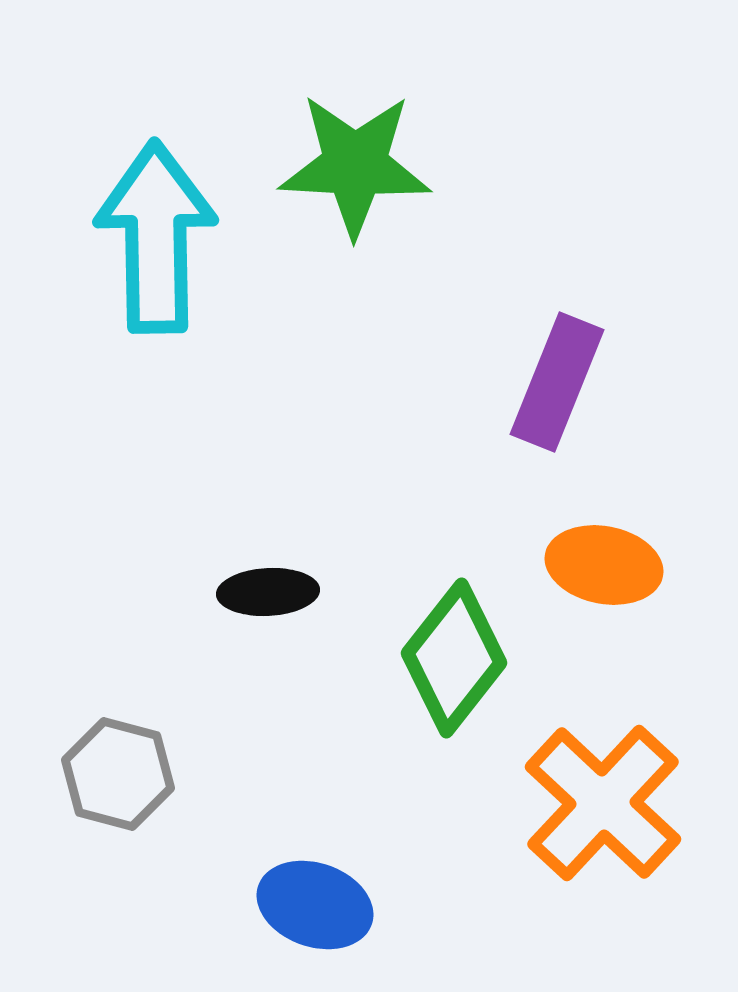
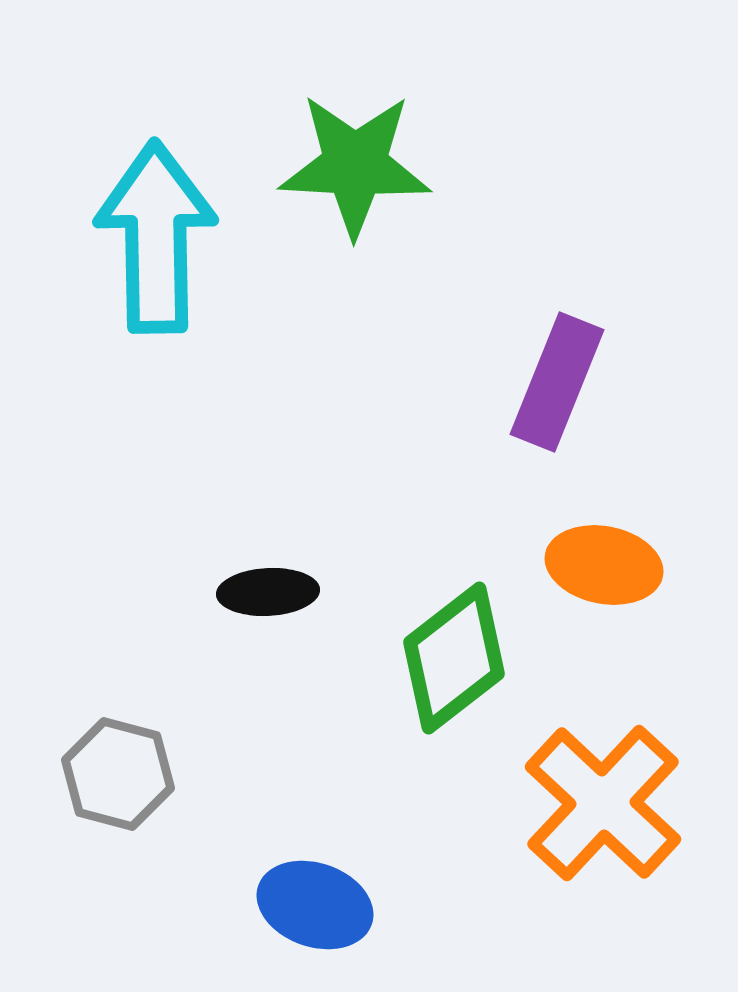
green diamond: rotated 14 degrees clockwise
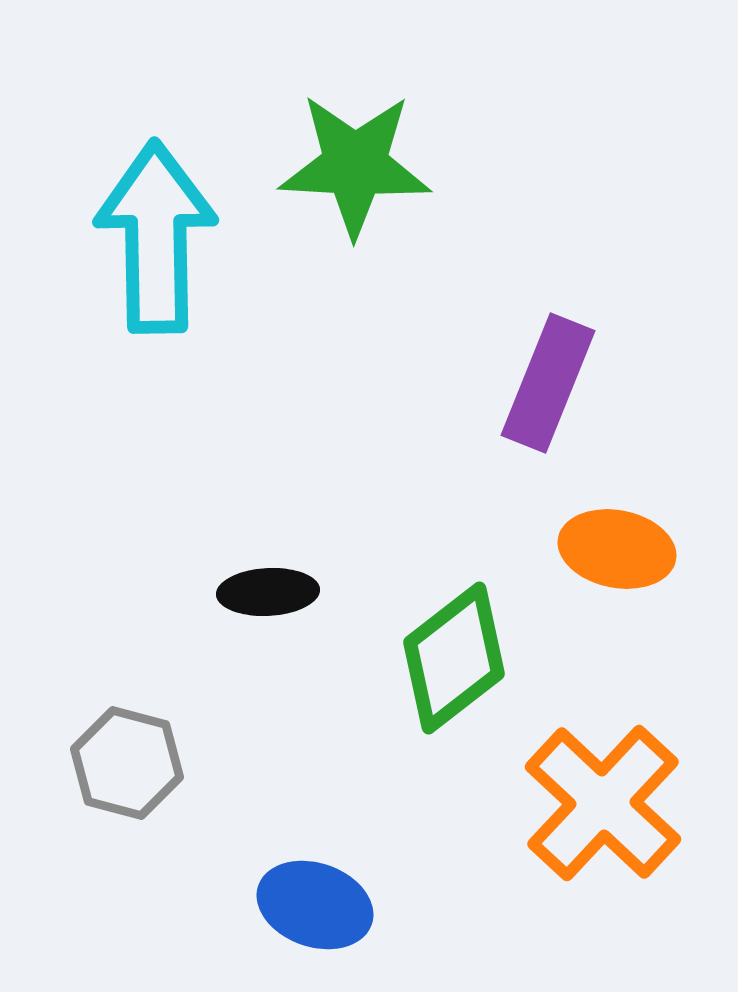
purple rectangle: moved 9 px left, 1 px down
orange ellipse: moved 13 px right, 16 px up
gray hexagon: moved 9 px right, 11 px up
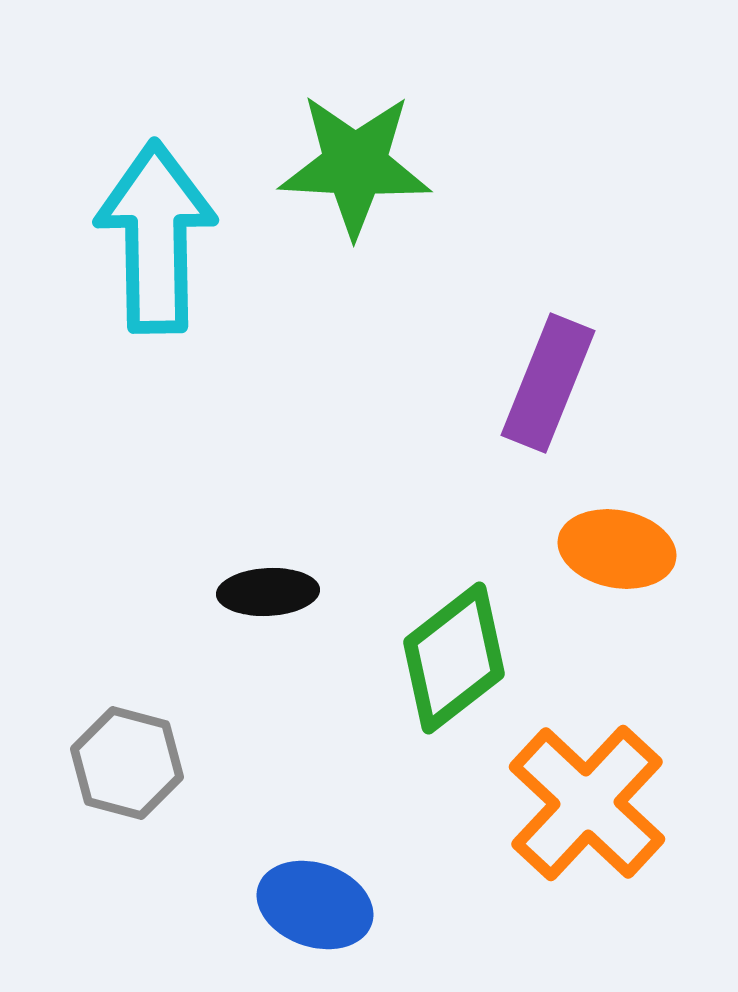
orange cross: moved 16 px left
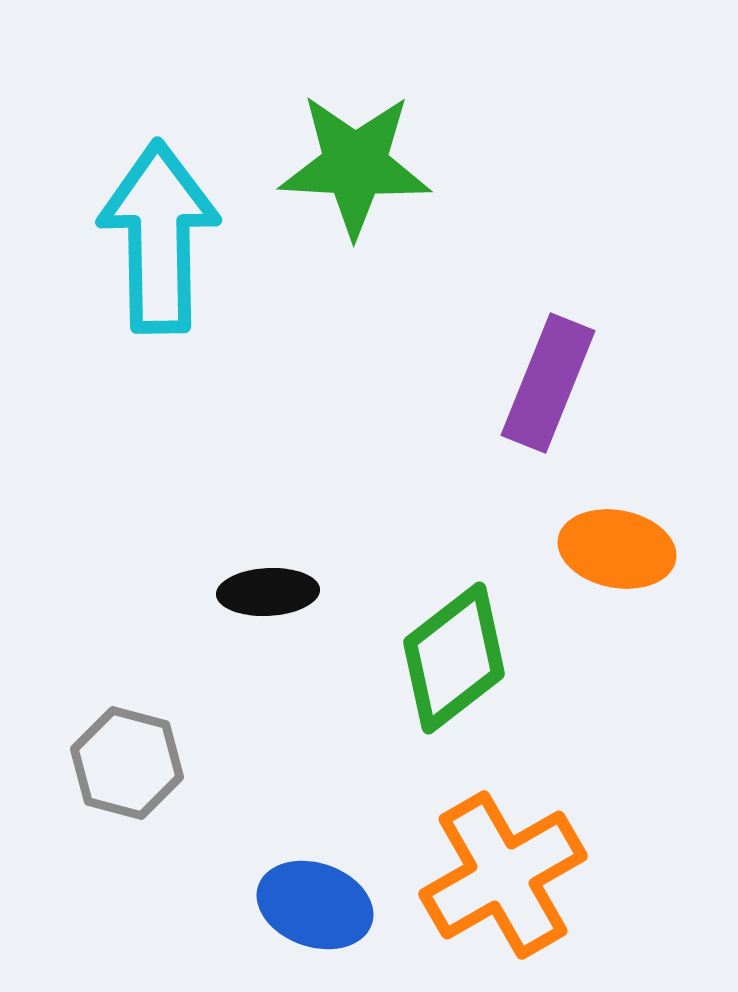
cyan arrow: moved 3 px right
orange cross: moved 84 px left, 72 px down; rotated 17 degrees clockwise
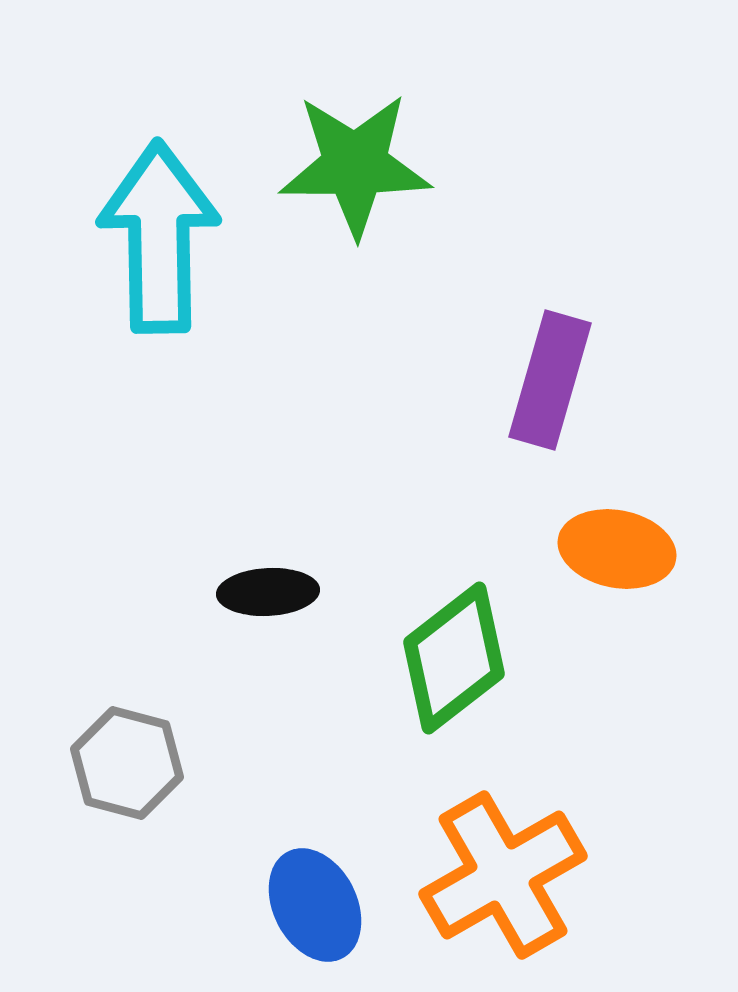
green star: rotated 3 degrees counterclockwise
purple rectangle: moved 2 px right, 3 px up; rotated 6 degrees counterclockwise
blue ellipse: rotated 44 degrees clockwise
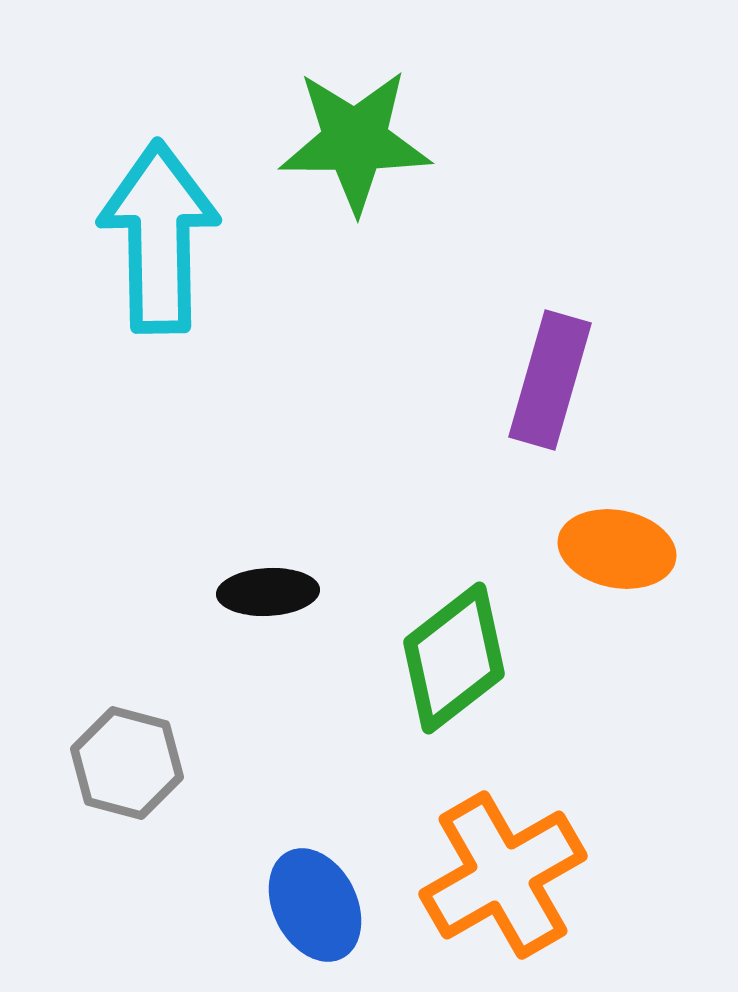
green star: moved 24 px up
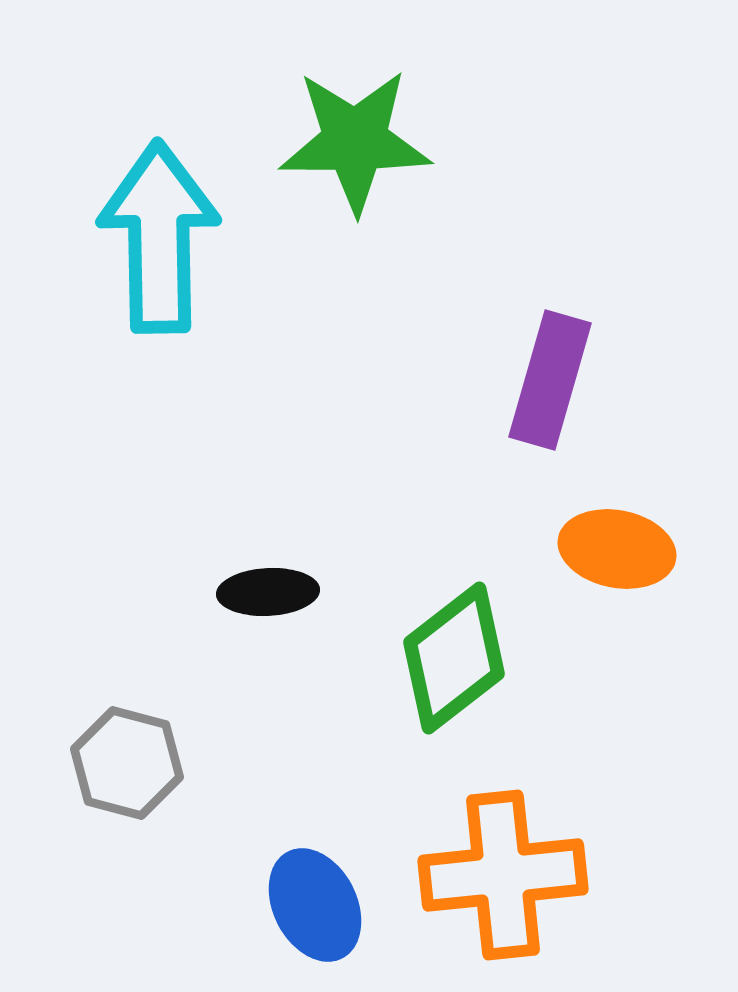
orange cross: rotated 24 degrees clockwise
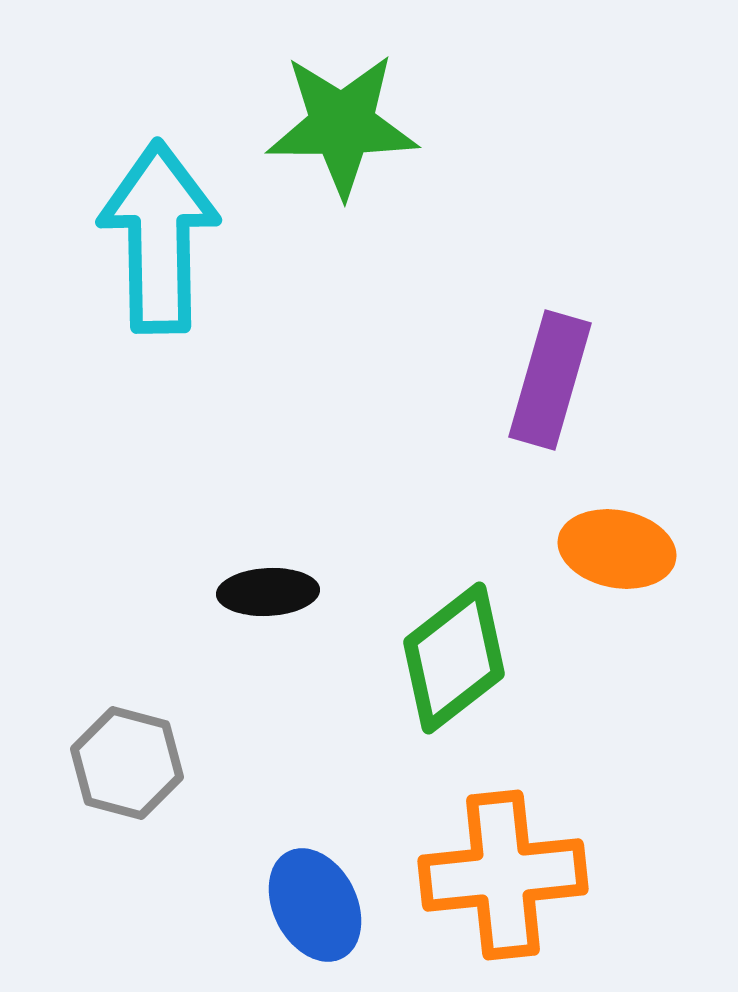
green star: moved 13 px left, 16 px up
